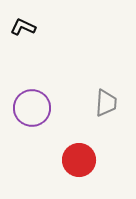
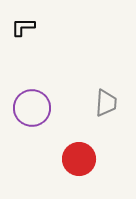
black L-shape: rotated 25 degrees counterclockwise
red circle: moved 1 px up
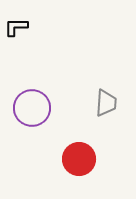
black L-shape: moved 7 px left
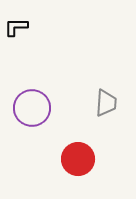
red circle: moved 1 px left
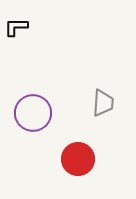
gray trapezoid: moved 3 px left
purple circle: moved 1 px right, 5 px down
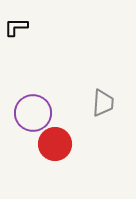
red circle: moved 23 px left, 15 px up
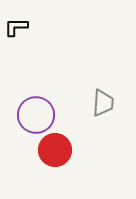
purple circle: moved 3 px right, 2 px down
red circle: moved 6 px down
